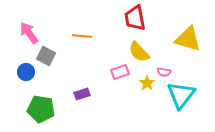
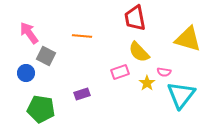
blue circle: moved 1 px down
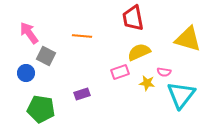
red trapezoid: moved 2 px left
yellow semicircle: rotated 110 degrees clockwise
yellow star: rotated 28 degrees counterclockwise
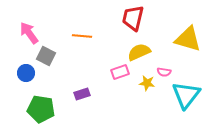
red trapezoid: rotated 24 degrees clockwise
cyan triangle: moved 5 px right
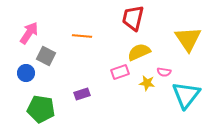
pink arrow: rotated 70 degrees clockwise
yellow triangle: rotated 40 degrees clockwise
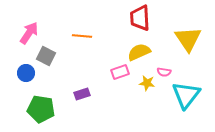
red trapezoid: moved 7 px right; rotated 16 degrees counterclockwise
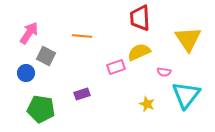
pink rectangle: moved 4 px left, 5 px up
yellow star: moved 21 px down; rotated 14 degrees clockwise
